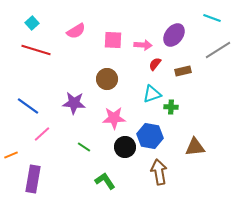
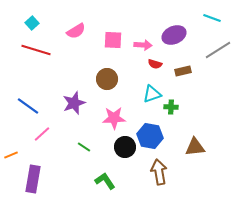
purple ellipse: rotated 30 degrees clockwise
red semicircle: rotated 112 degrees counterclockwise
purple star: rotated 25 degrees counterclockwise
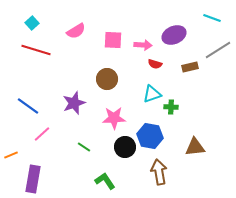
brown rectangle: moved 7 px right, 4 px up
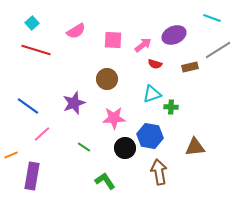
pink arrow: rotated 42 degrees counterclockwise
black circle: moved 1 px down
purple rectangle: moved 1 px left, 3 px up
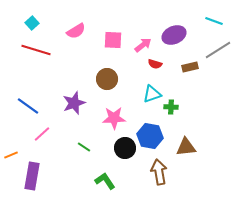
cyan line: moved 2 px right, 3 px down
brown triangle: moved 9 px left
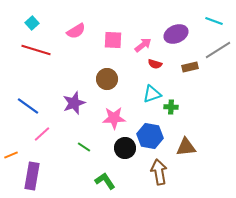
purple ellipse: moved 2 px right, 1 px up
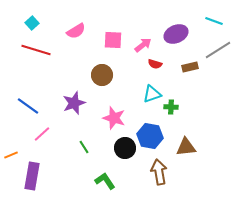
brown circle: moved 5 px left, 4 px up
pink star: rotated 20 degrees clockwise
green line: rotated 24 degrees clockwise
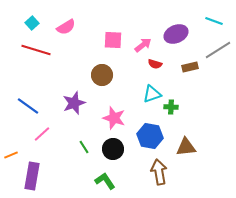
pink semicircle: moved 10 px left, 4 px up
black circle: moved 12 px left, 1 px down
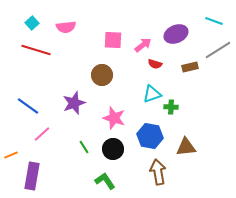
pink semicircle: rotated 24 degrees clockwise
brown arrow: moved 1 px left
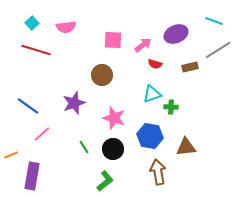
green L-shape: rotated 85 degrees clockwise
